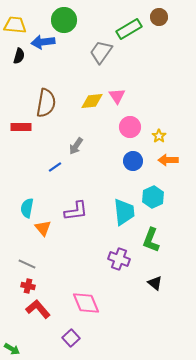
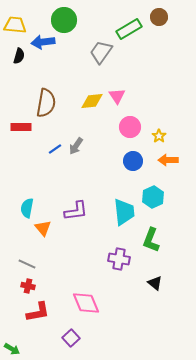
blue line: moved 18 px up
purple cross: rotated 10 degrees counterclockwise
red L-shape: moved 3 px down; rotated 120 degrees clockwise
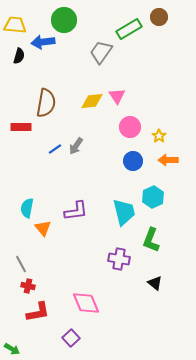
cyan trapezoid: rotated 8 degrees counterclockwise
gray line: moved 6 px left; rotated 36 degrees clockwise
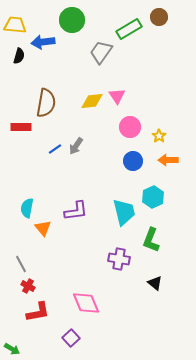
green circle: moved 8 px right
red cross: rotated 16 degrees clockwise
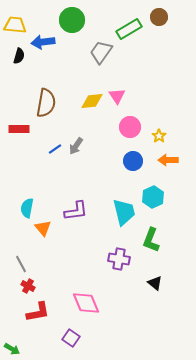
red rectangle: moved 2 px left, 2 px down
purple square: rotated 12 degrees counterclockwise
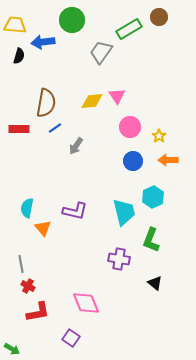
blue line: moved 21 px up
purple L-shape: moved 1 px left; rotated 20 degrees clockwise
gray line: rotated 18 degrees clockwise
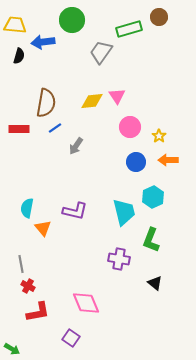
green rectangle: rotated 15 degrees clockwise
blue circle: moved 3 px right, 1 px down
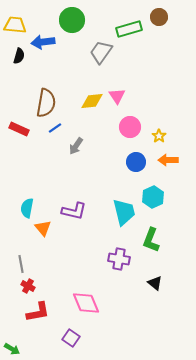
red rectangle: rotated 24 degrees clockwise
purple L-shape: moved 1 px left
